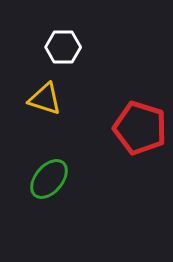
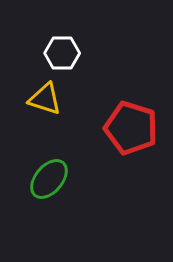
white hexagon: moved 1 px left, 6 px down
red pentagon: moved 9 px left
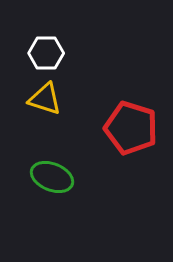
white hexagon: moved 16 px left
green ellipse: moved 3 px right, 2 px up; rotated 72 degrees clockwise
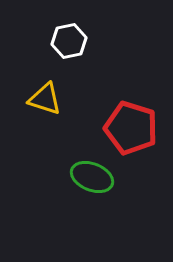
white hexagon: moved 23 px right, 12 px up; rotated 12 degrees counterclockwise
green ellipse: moved 40 px right
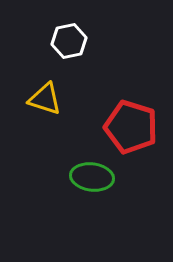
red pentagon: moved 1 px up
green ellipse: rotated 15 degrees counterclockwise
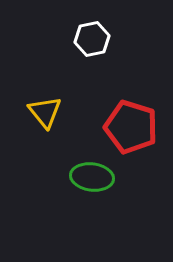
white hexagon: moved 23 px right, 2 px up
yellow triangle: moved 13 px down; rotated 33 degrees clockwise
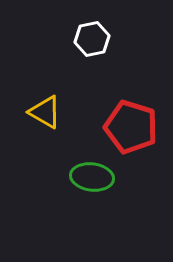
yellow triangle: rotated 21 degrees counterclockwise
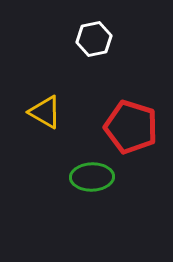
white hexagon: moved 2 px right
green ellipse: rotated 9 degrees counterclockwise
